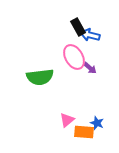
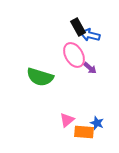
pink ellipse: moved 2 px up
green semicircle: rotated 24 degrees clockwise
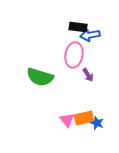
black rectangle: rotated 54 degrees counterclockwise
blue arrow: rotated 24 degrees counterclockwise
pink ellipse: rotated 40 degrees clockwise
purple arrow: moved 2 px left, 7 px down; rotated 16 degrees clockwise
pink triangle: rotated 28 degrees counterclockwise
orange rectangle: moved 14 px up; rotated 18 degrees counterclockwise
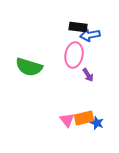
green semicircle: moved 11 px left, 10 px up
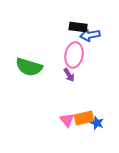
purple arrow: moved 19 px left
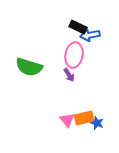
black rectangle: rotated 18 degrees clockwise
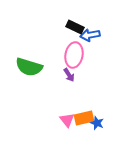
black rectangle: moved 3 px left
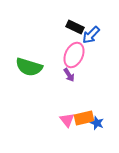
blue arrow: moved 1 px right; rotated 36 degrees counterclockwise
pink ellipse: rotated 15 degrees clockwise
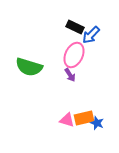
purple arrow: moved 1 px right
pink triangle: rotated 35 degrees counterclockwise
